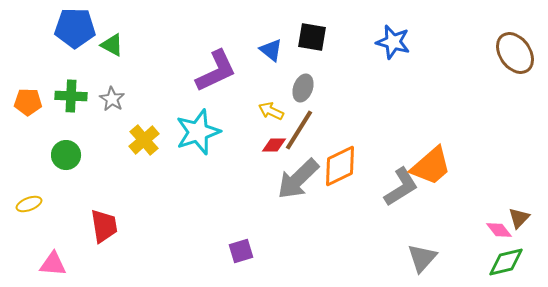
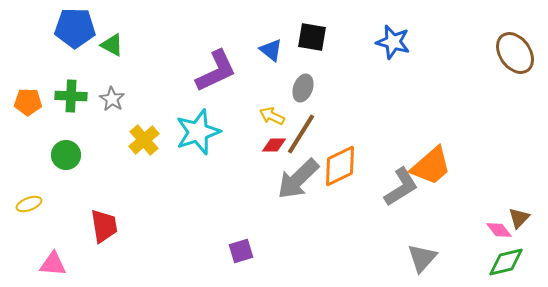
yellow arrow: moved 1 px right, 5 px down
brown line: moved 2 px right, 4 px down
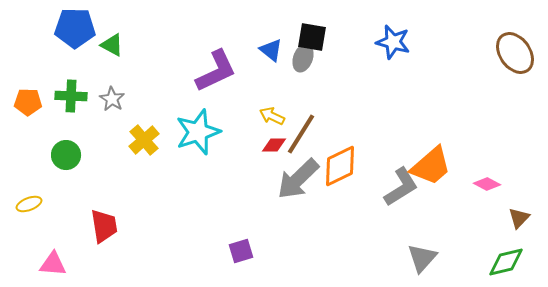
gray ellipse: moved 30 px up
pink diamond: moved 12 px left, 46 px up; rotated 24 degrees counterclockwise
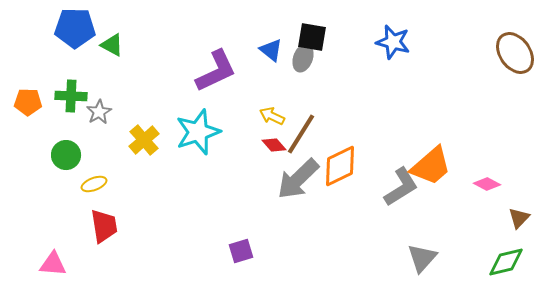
gray star: moved 13 px left, 13 px down; rotated 10 degrees clockwise
red diamond: rotated 50 degrees clockwise
yellow ellipse: moved 65 px right, 20 px up
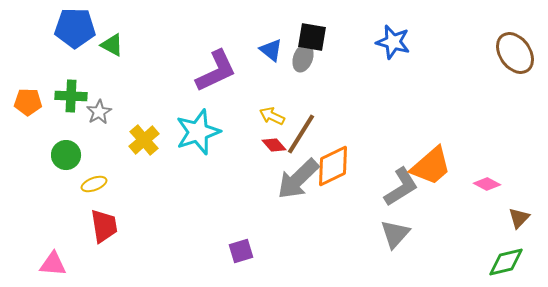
orange diamond: moved 7 px left
gray triangle: moved 27 px left, 24 px up
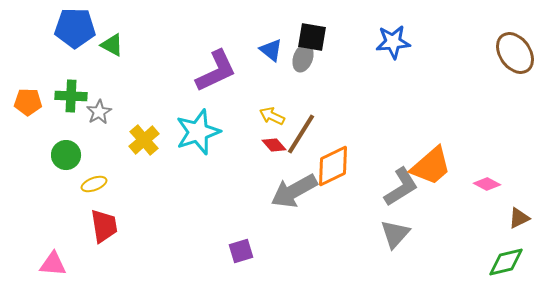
blue star: rotated 20 degrees counterclockwise
gray arrow: moved 4 px left, 12 px down; rotated 15 degrees clockwise
brown triangle: rotated 20 degrees clockwise
